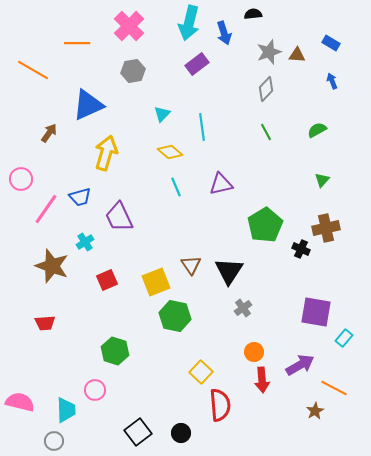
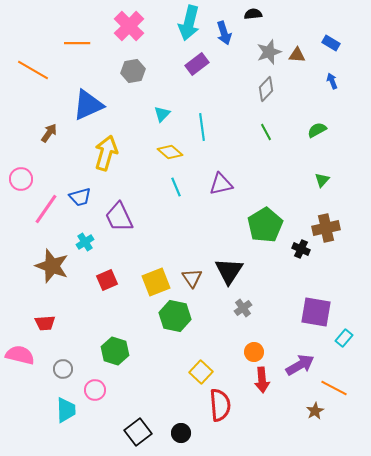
brown triangle at (191, 265): moved 1 px right, 13 px down
pink semicircle at (20, 402): moved 47 px up
gray circle at (54, 441): moved 9 px right, 72 px up
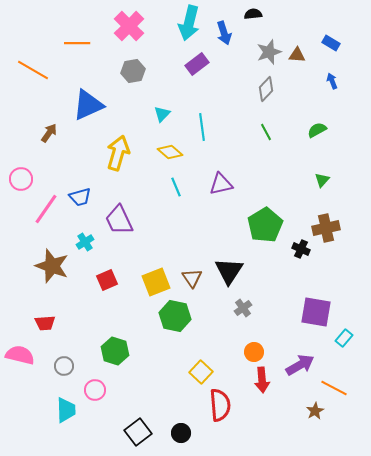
yellow arrow at (106, 153): moved 12 px right
purple trapezoid at (119, 217): moved 3 px down
gray circle at (63, 369): moved 1 px right, 3 px up
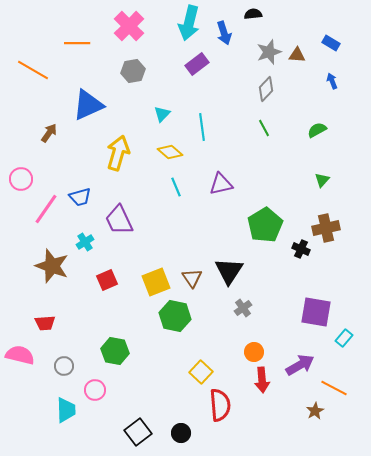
green line at (266, 132): moved 2 px left, 4 px up
green hexagon at (115, 351): rotated 8 degrees counterclockwise
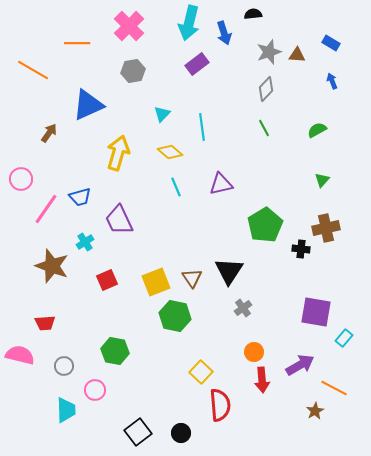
black cross at (301, 249): rotated 18 degrees counterclockwise
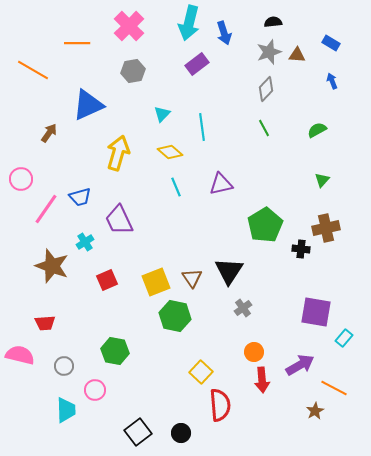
black semicircle at (253, 14): moved 20 px right, 8 px down
